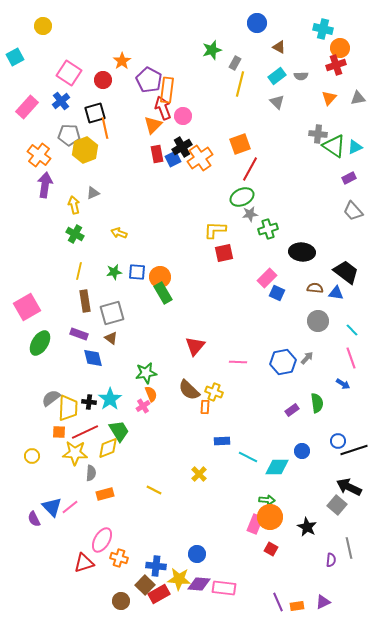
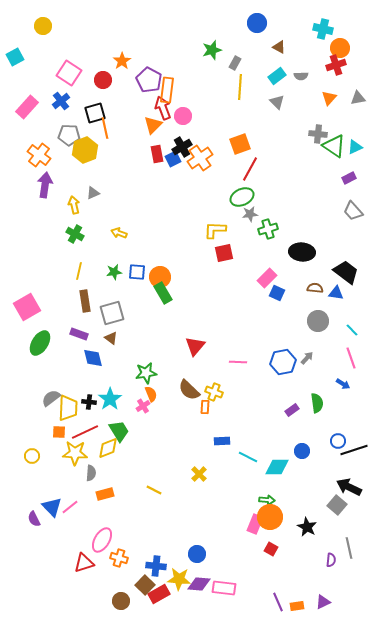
yellow line at (240, 84): moved 3 px down; rotated 10 degrees counterclockwise
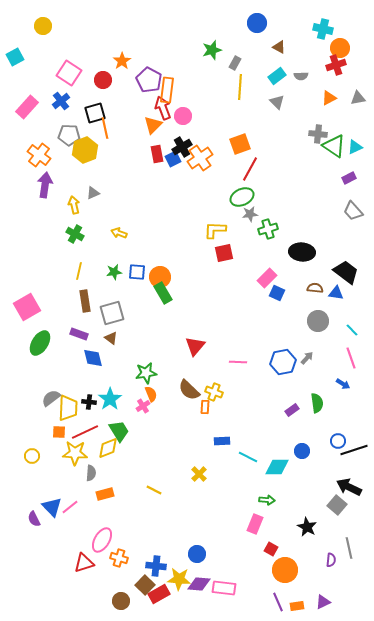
orange triangle at (329, 98): rotated 21 degrees clockwise
orange circle at (270, 517): moved 15 px right, 53 px down
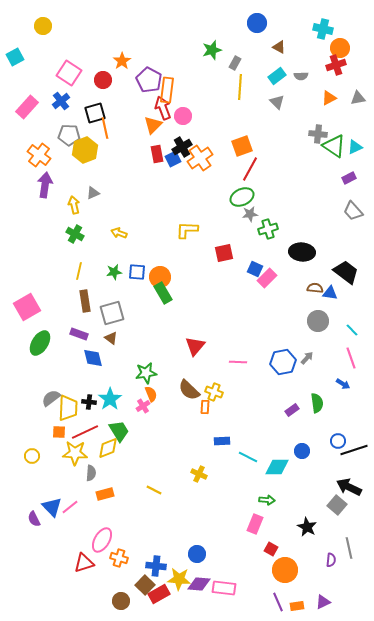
orange square at (240, 144): moved 2 px right, 2 px down
yellow L-shape at (215, 230): moved 28 px left
blue square at (277, 293): moved 22 px left, 24 px up
blue triangle at (336, 293): moved 6 px left
yellow cross at (199, 474): rotated 21 degrees counterclockwise
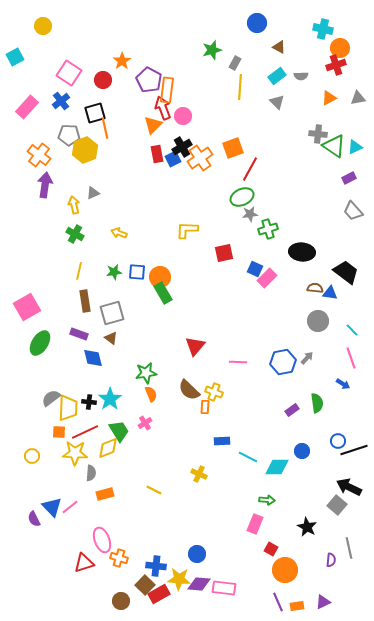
orange square at (242, 146): moved 9 px left, 2 px down
pink cross at (143, 406): moved 2 px right, 17 px down
pink ellipse at (102, 540): rotated 50 degrees counterclockwise
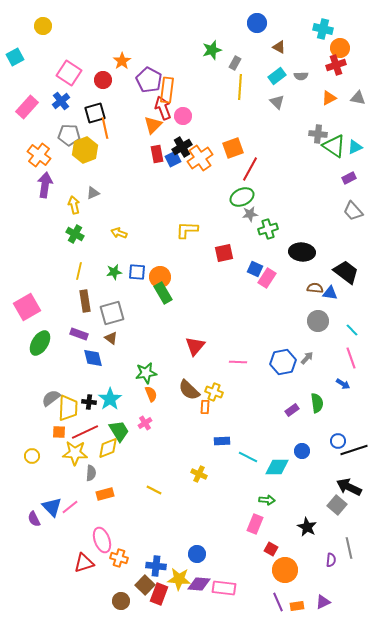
gray triangle at (358, 98): rotated 21 degrees clockwise
pink rectangle at (267, 278): rotated 12 degrees counterclockwise
red rectangle at (159, 594): rotated 40 degrees counterclockwise
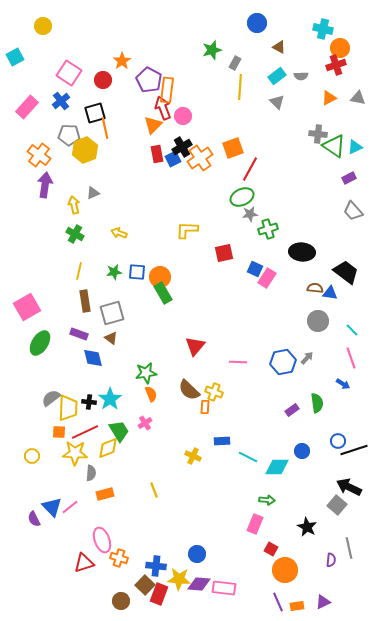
yellow cross at (199, 474): moved 6 px left, 18 px up
yellow line at (154, 490): rotated 42 degrees clockwise
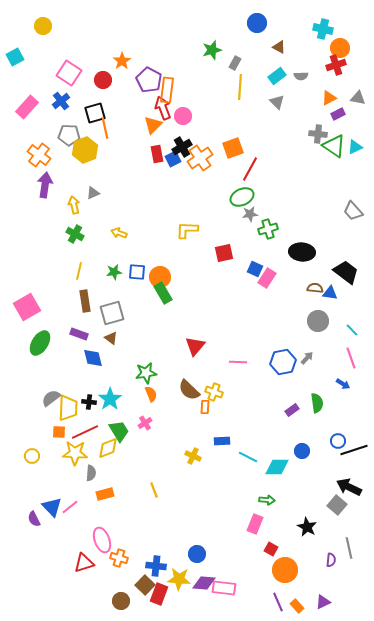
purple rectangle at (349, 178): moved 11 px left, 64 px up
purple diamond at (199, 584): moved 5 px right, 1 px up
orange rectangle at (297, 606): rotated 56 degrees clockwise
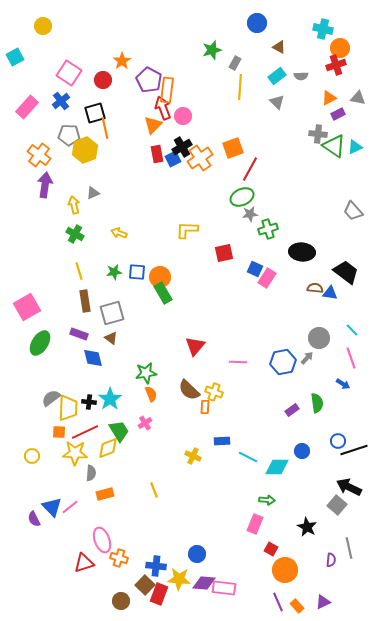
yellow line at (79, 271): rotated 30 degrees counterclockwise
gray circle at (318, 321): moved 1 px right, 17 px down
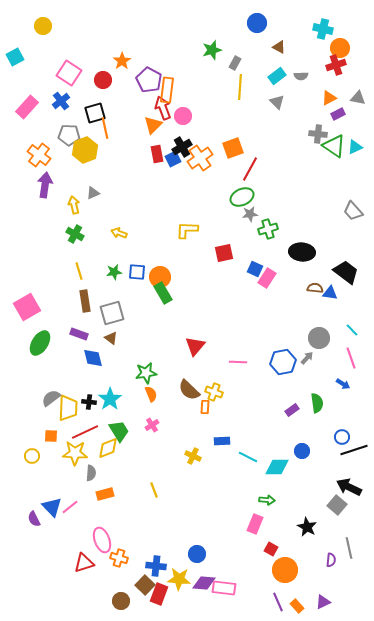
pink cross at (145, 423): moved 7 px right, 2 px down
orange square at (59, 432): moved 8 px left, 4 px down
blue circle at (338, 441): moved 4 px right, 4 px up
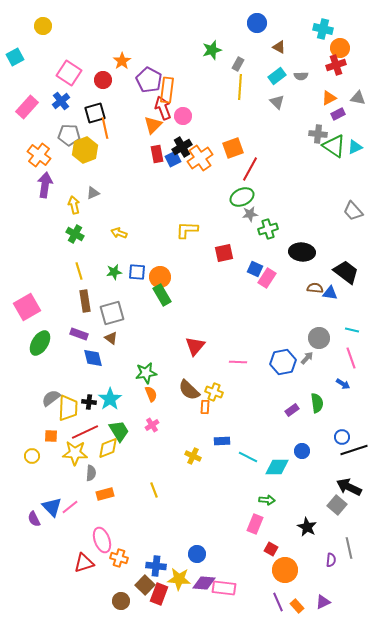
gray rectangle at (235, 63): moved 3 px right, 1 px down
green rectangle at (163, 293): moved 1 px left, 2 px down
cyan line at (352, 330): rotated 32 degrees counterclockwise
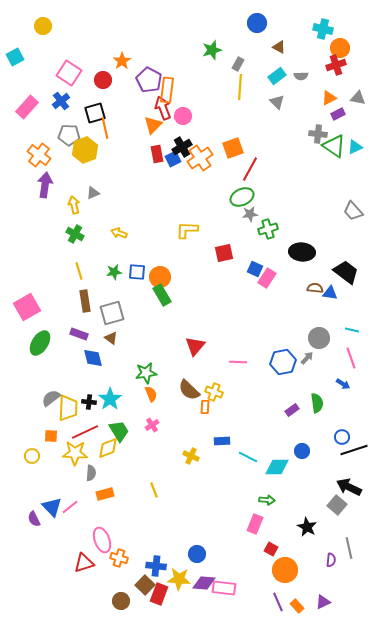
yellow cross at (193, 456): moved 2 px left
